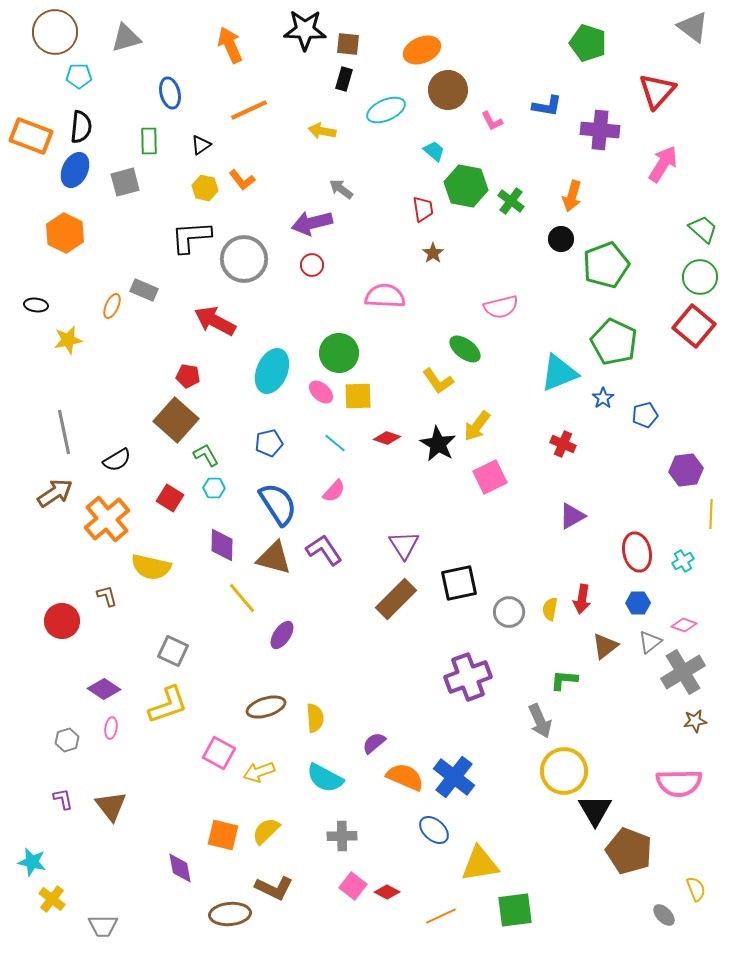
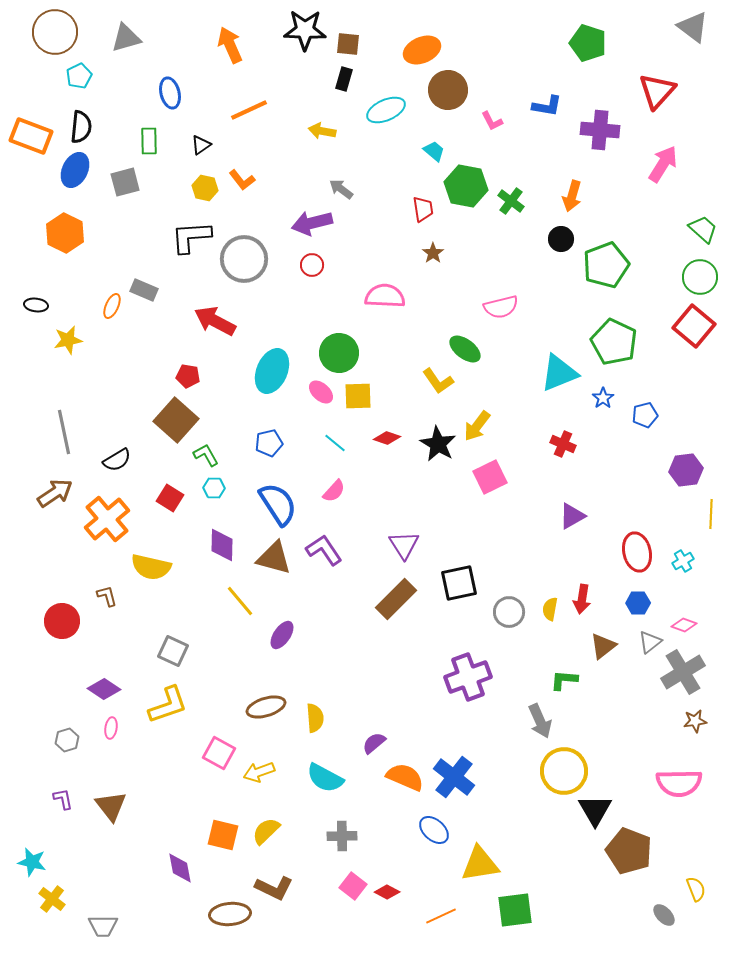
cyan pentagon at (79, 76): rotated 25 degrees counterclockwise
yellow line at (242, 598): moved 2 px left, 3 px down
brown triangle at (605, 646): moved 2 px left
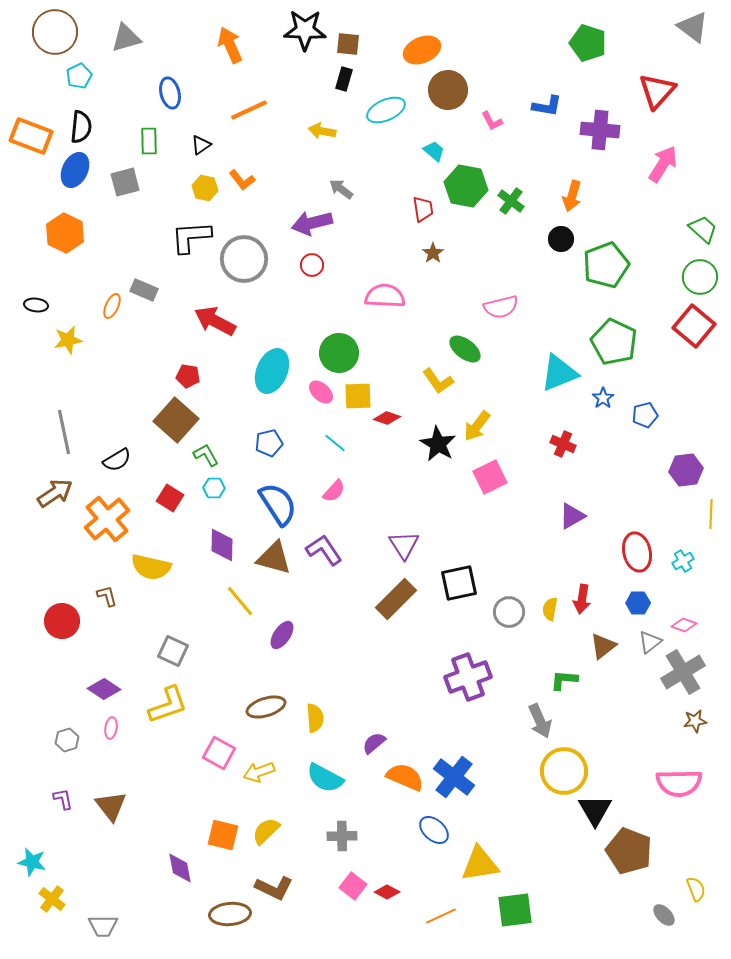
red diamond at (387, 438): moved 20 px up
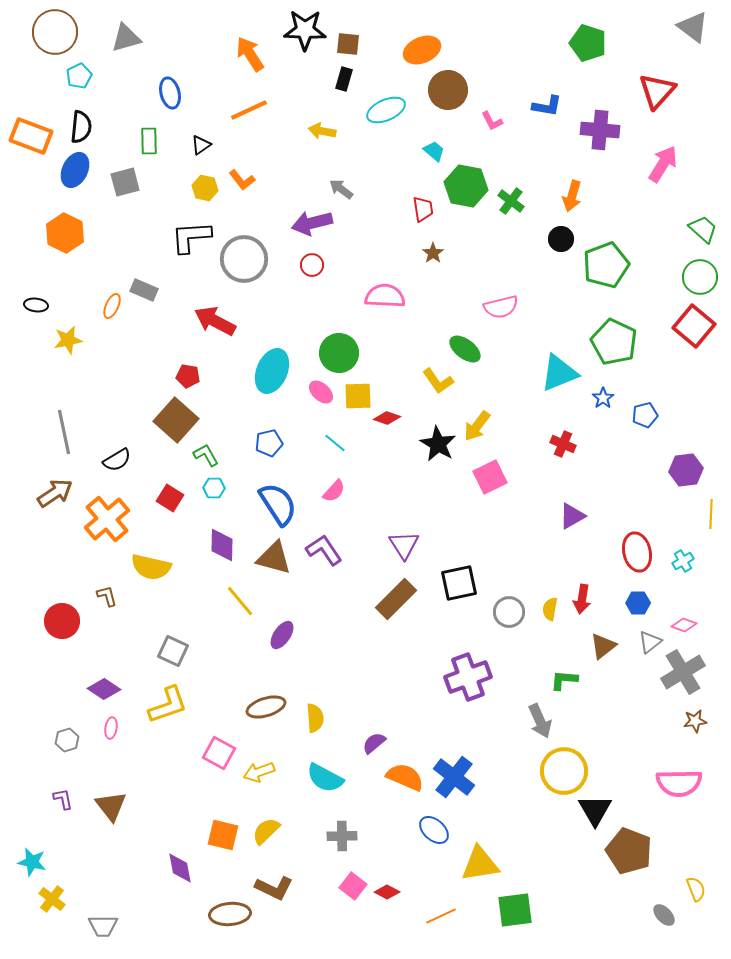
orange arrow at (230, 45): moved 20 px right, 9 px down; rotated 9 degrees counterclockwise
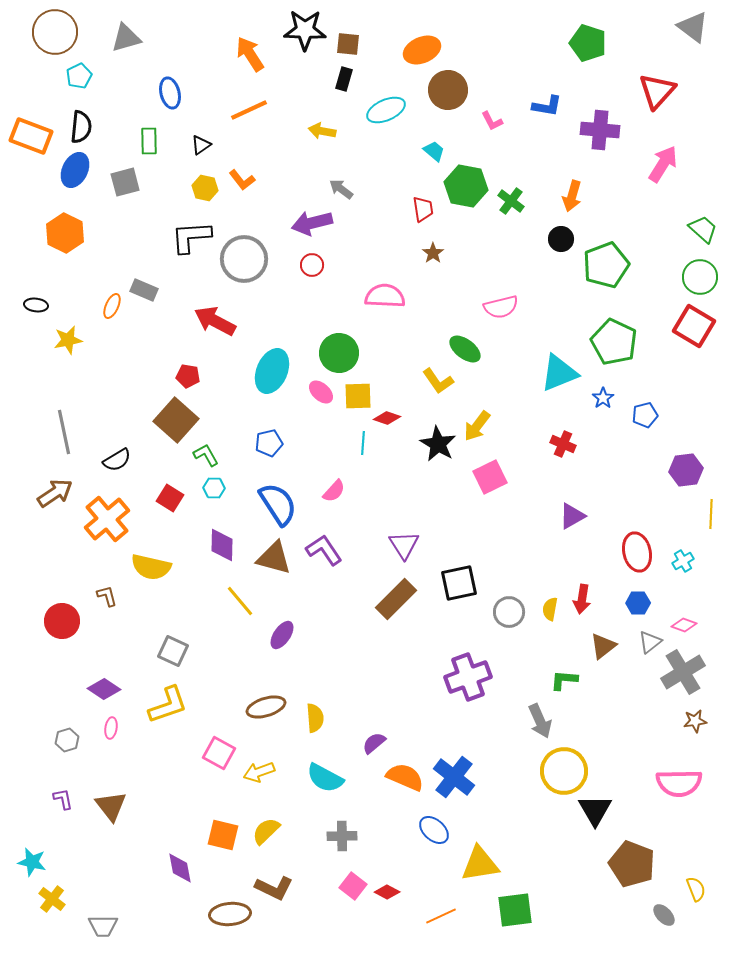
red square at (694, 326): rotated 9 degrees counterclockwise
cyan line at (335, 443): moved 28 px right; rotated 55 degrees clockwise
brown pentagon at (629, 851): moved 3 px right, 13 px down
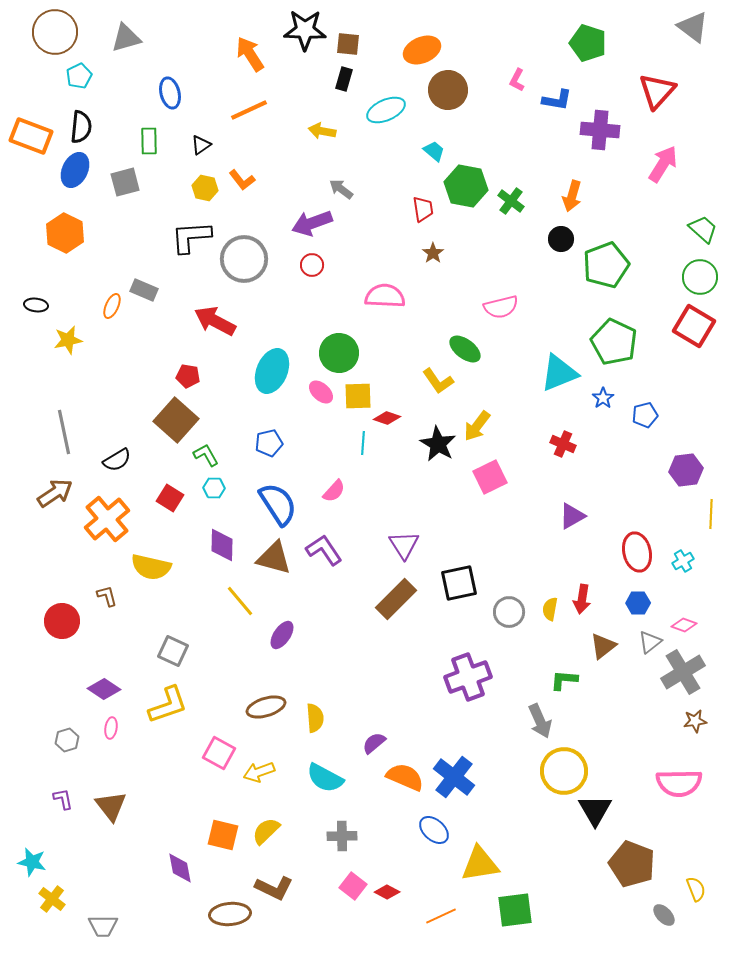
blue L-shape at (547, 106): moved 10 px right, 6 px up
pink L-shape at (492, 121): moved 25 px right, 41 px up; rotated 55 degrees clockwise
purple arrow at (312, 223): rotated 6 degrees counterclockwise
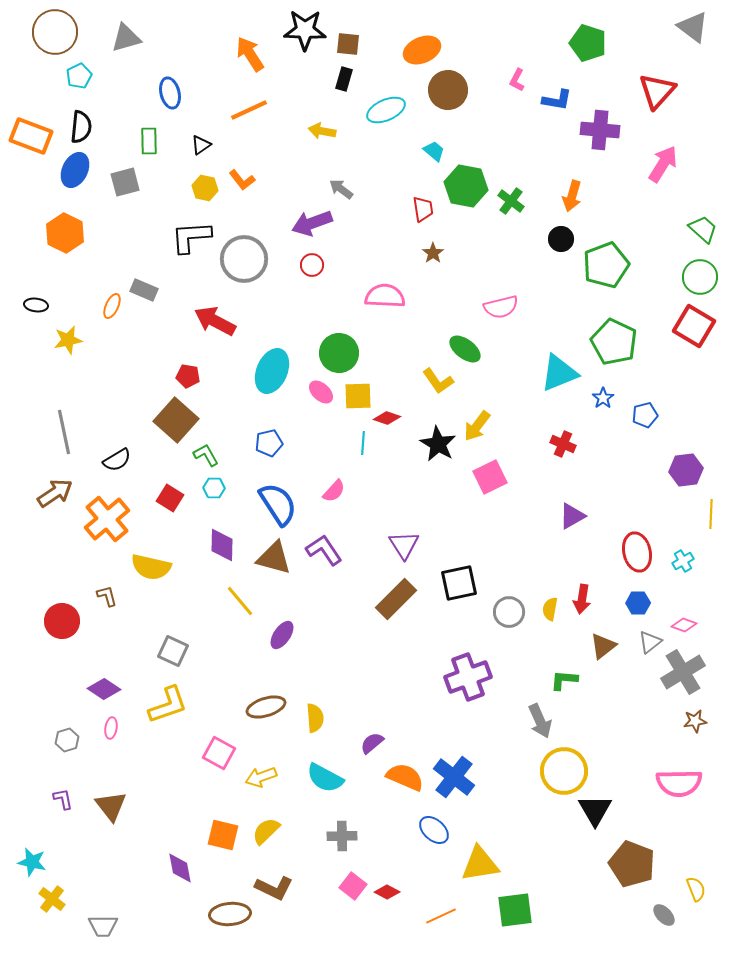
purple semicircle at (374, 743): moved 2 px left
yellow arrow at (259, 772): moved 2 px right, 5 px down
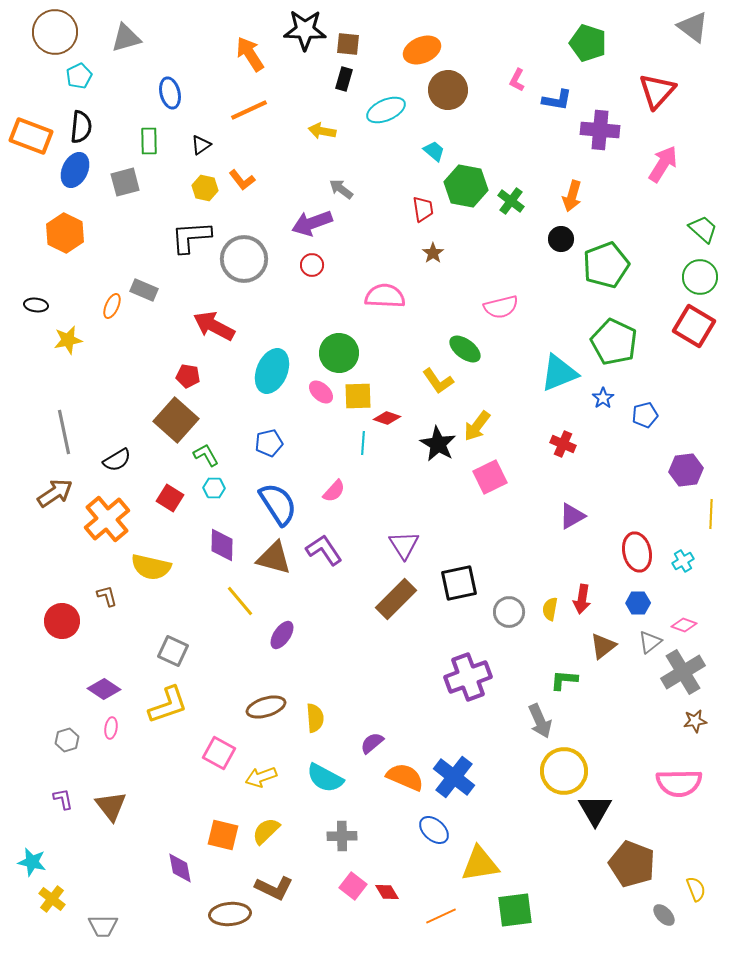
red arrow at (215, 321): moved 1 px left, 5 px down
red diamond at (387, 892): rotated 30 degrees clockwise
